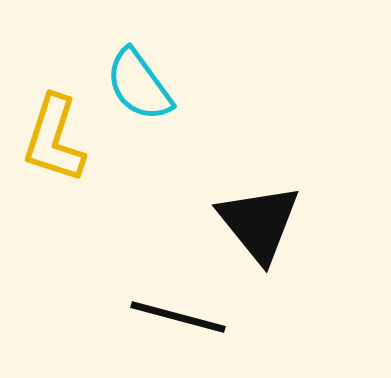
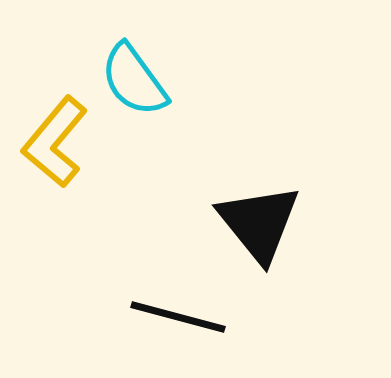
cyan semicircle: moved 5 px left, 5 px up
yellow L-shape: moved 1 px right, 3 px down; rotated 22 degrees clockwise
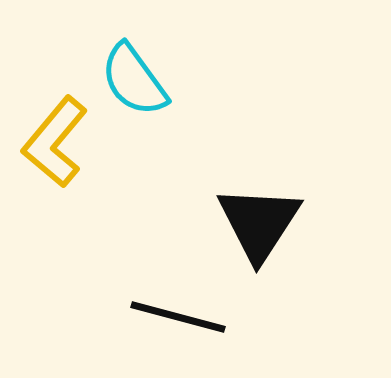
black triangle: rotated 12 degrees clockwise
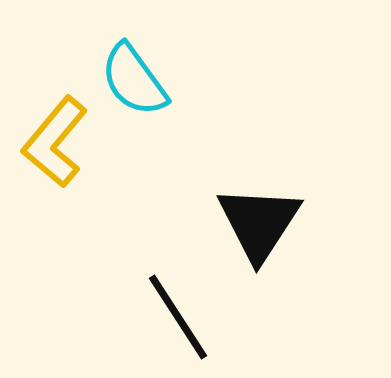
black line: rotated 42 degrees clockwise
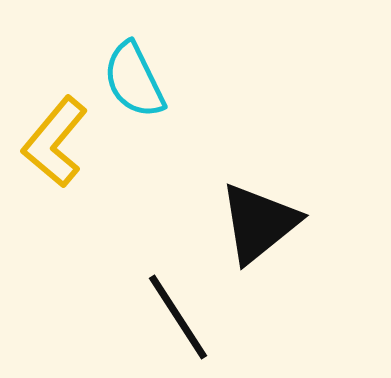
cyan semicircle: rotated 10 degrees clockwise
black triangle: rotated 18 degrees clockwise
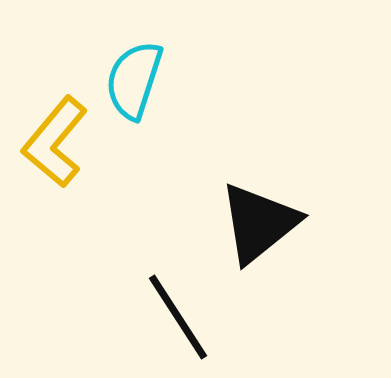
cyan semicircle: rotated 44 degrees clockwise
